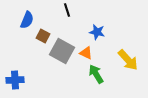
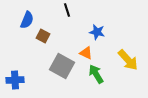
gray square: moved 15 px down
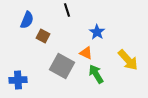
blue star: rotated 21 degrees clockwise
blue cross: moved 3 px right
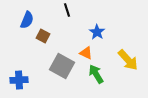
blue cross: moved 1 px right
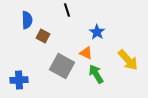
blue semicircle: rotated 24 degrees counterclockwise
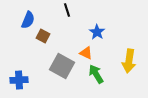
blue semicircle: moved 1 px right; rotated 24 degrees clockwise
yellow arrow: moved 1 px right, 1 px down; rotated 50 degrees clockwise
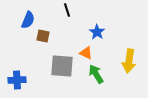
brown square: rotated 16 degrees counterclockwise
gray square: rotated 25 degrees counterclockwise
blue cross: moved 2 px left
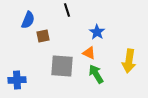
brown square: rotated 24 degrees counterclockwise
orange triangle: moved 3 px right
